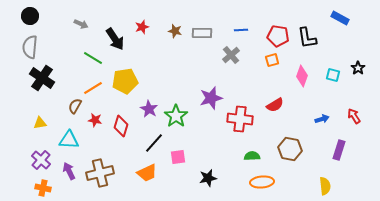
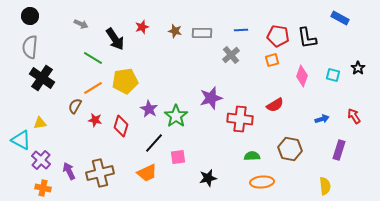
cyan triangle at (69, 140): moved 48 px left; rotated 25 degrees clockwise
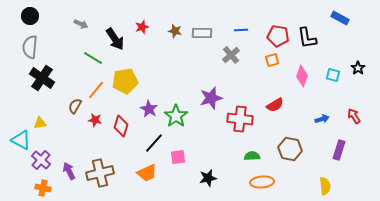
orange line at (93, 88): moved 3 px right, 2 px down; rotated 18 degrees counterclockwise
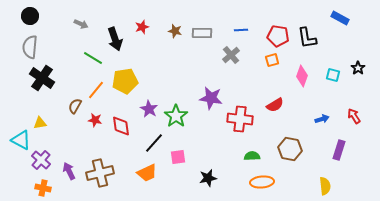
black arrow at (115, 39): rotated 15 degrees clockwise
purple star at (211, 98): rotated 25 degrees clockwise
red diamond at (121, 126): rotated 25 degrees counterclockwise
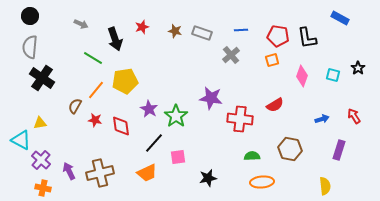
gray rectangle at (202, 33): rotated 18 degrees clockwise
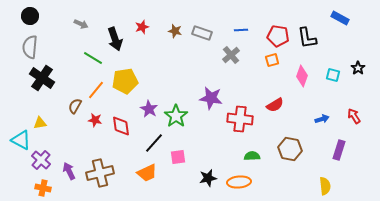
orange ellipse at (262, 182): moved 23 px left
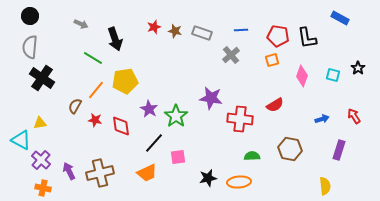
red star at (142, 27): moved 12 px right
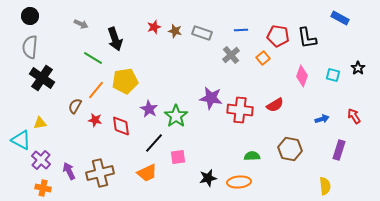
orange square at (272, 60): moved 9 px left, 2 px up; rotated 24 degrees counterclockwise
red cross at (240, 119): moved 9 px up
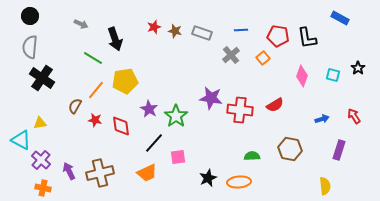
black star at (208, 178): rotated 12 degrees counterclockwise
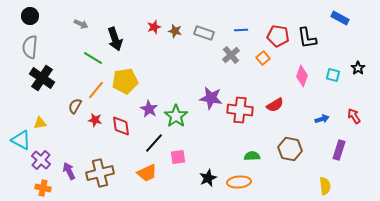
gray rectangle at (202, 33): moved 2 px right
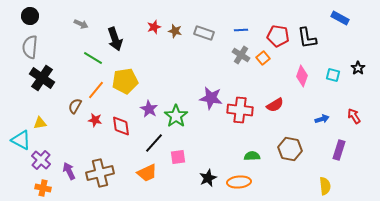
gray cross at (231, 55): moved 10 px right; rotated 18 degrees counterclockwise
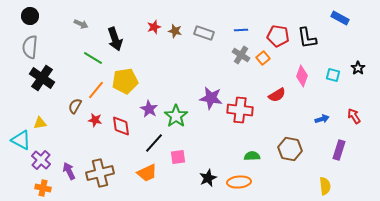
red semicircle at (275, 105): moved 2 px right, 10 px up
